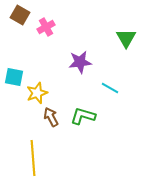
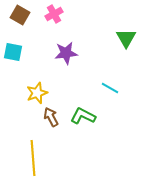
pink cross: moved 8 px right, 13 px up
purple star: moved 14 px left, 9 px up
cyan square: moved 1 px left, 25 px up
green L-shape: rotated 10 degrees clockwise
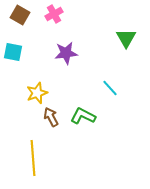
cyan line: rotated 18 degrees clockwise
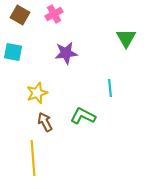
cyan line: rotated 36 degrees clockwise
brown arrow: moved 6 px left, 5 px down
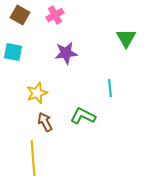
pink cross: moved 1 px right, 1 px down
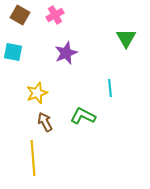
purple star: rotated 15 degrees counterclockwise
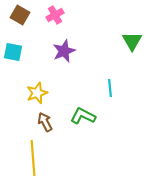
green triangle: moved 6 px right, 3 px down
purple star: moved 2 px left, 2 px up
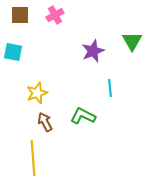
brown square: rotated 30 degrees counterclockwise
purple star: moved 29 px right
